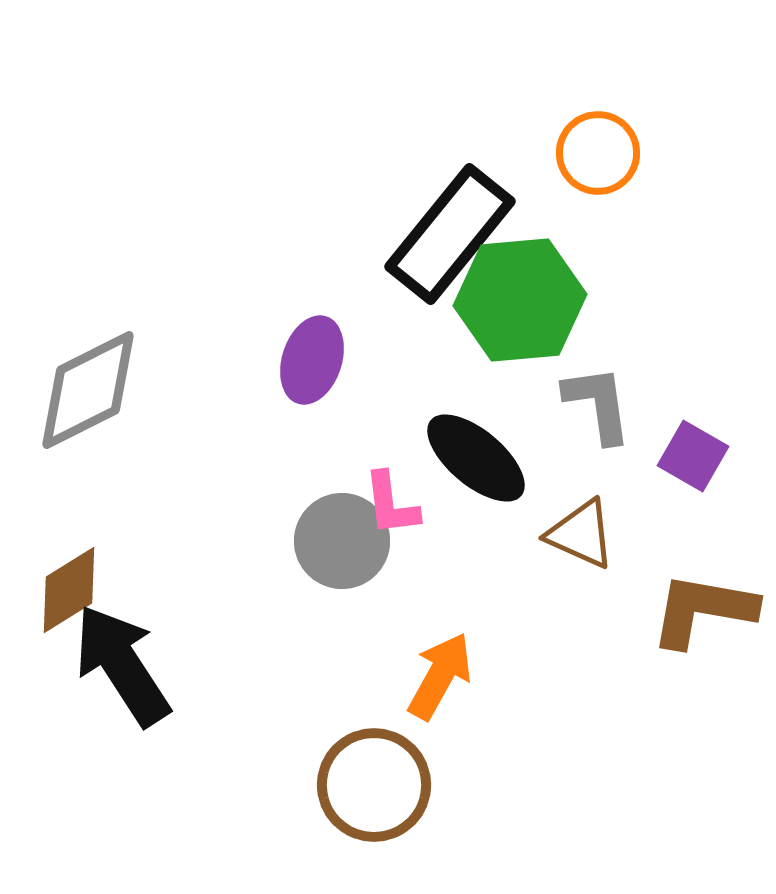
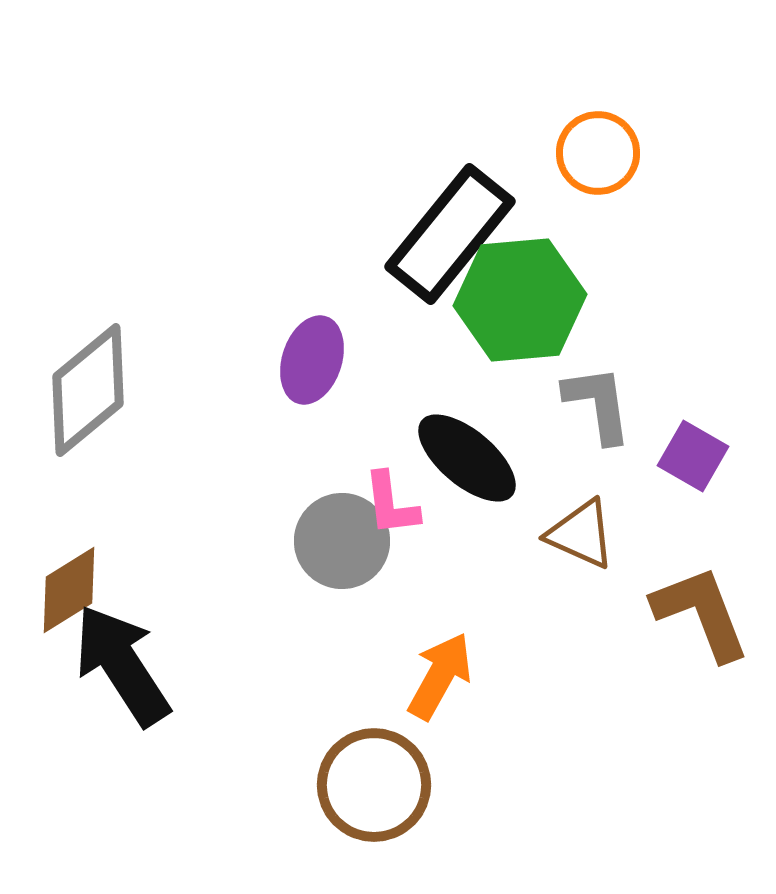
gray diamond: rotated 13 degrees counterclockwise
black ellipse: moved 9 px left
brown L-shape: moved 2 px left, 3 px down; rotated 59 degrees clockwise
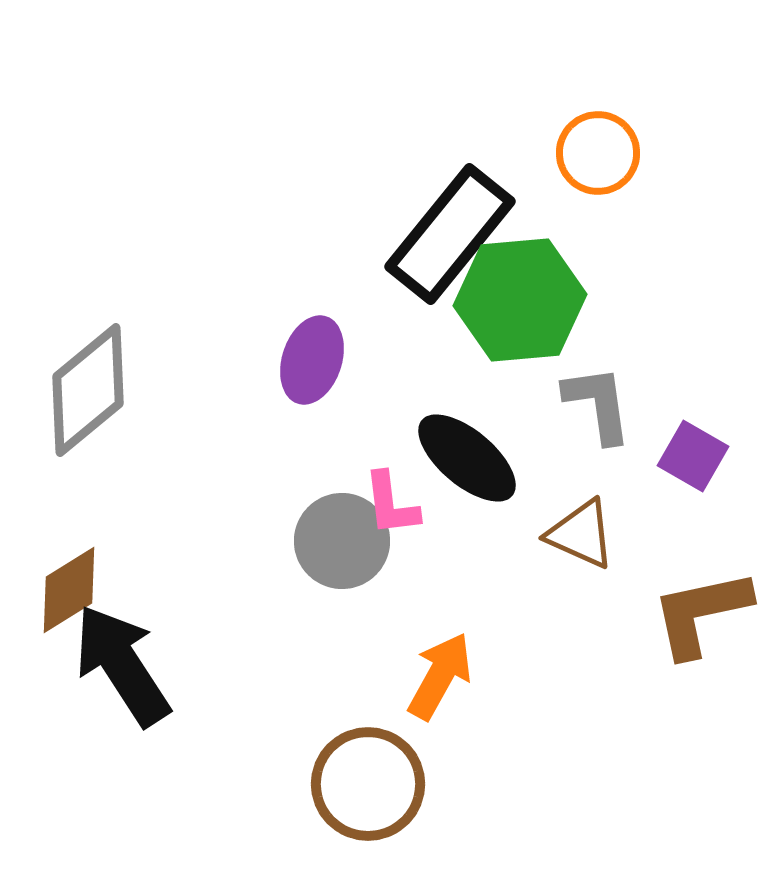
brown L-shape: rotated 81 degrees counterclockwise
brown circle: moved 6 px left, 1 px up
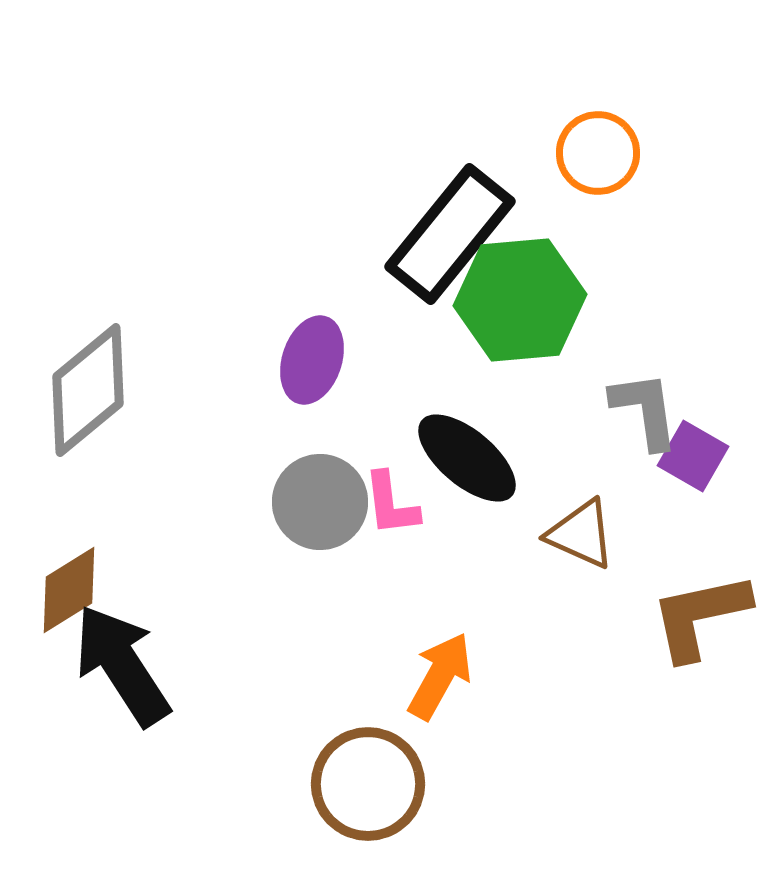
gray L-shape: moved 47 px right, 6 px down
gray circle: moved 22 px left, 39 px up
brown L-shape: moved 1 px left, 3 px down
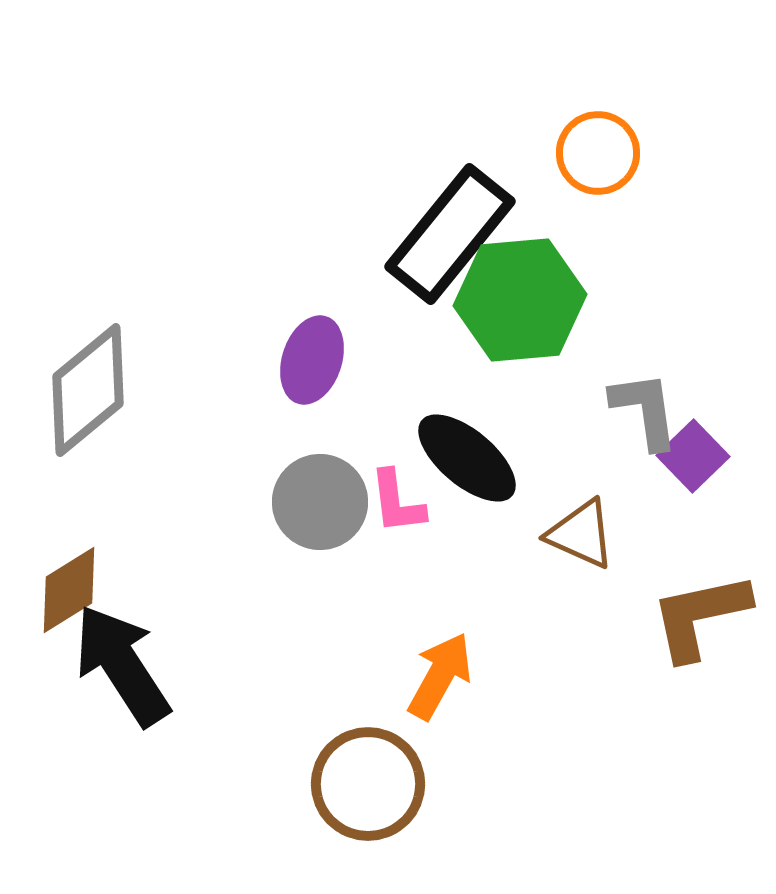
purple square: rotated 16 degrees clockwise
pink L-shape: moved 6 px right, 2 px up
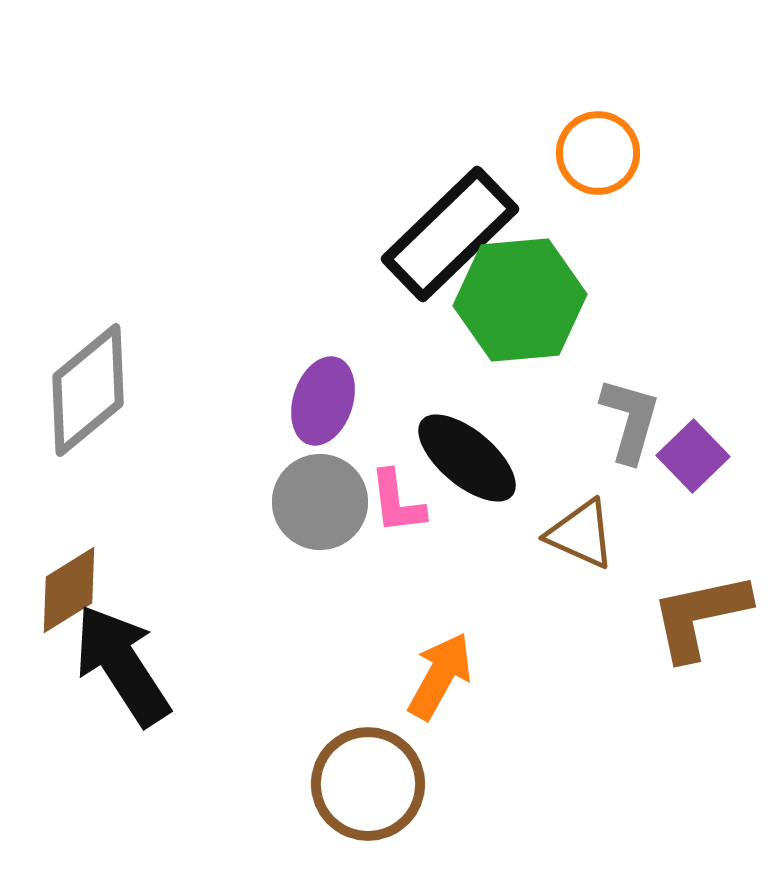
black rectangle: rotated 7 degrees clockwise
purple ellipse: moved 11 px right, 41 px down
gray L-shape: moved 15 px left, 10 px down; rotated 24 degrees clockwise
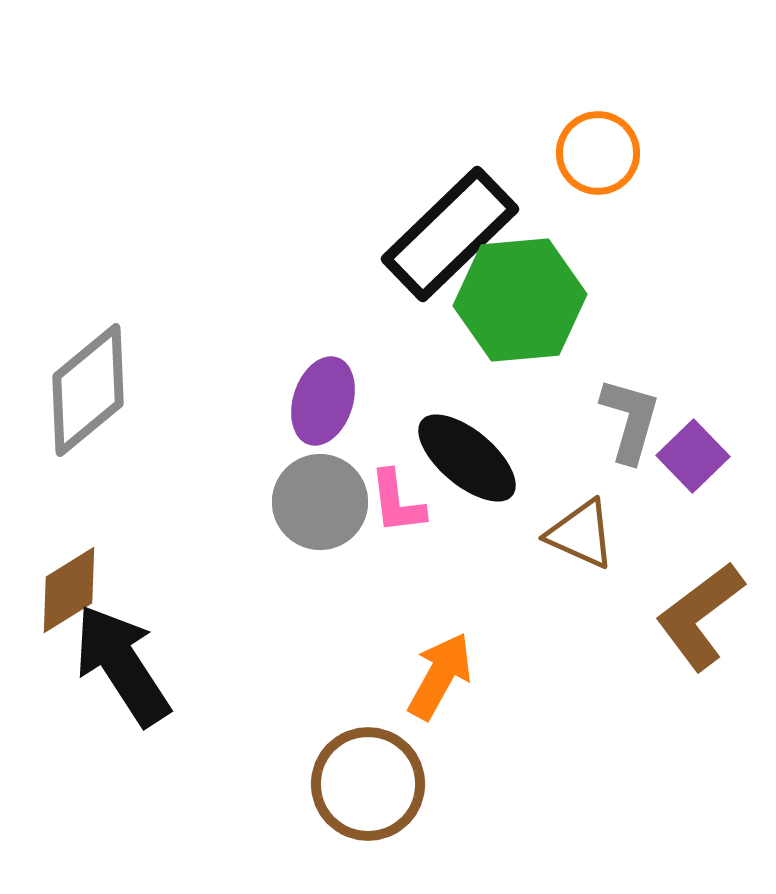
brown L-shape: rotated 25 degrees counterclockwise
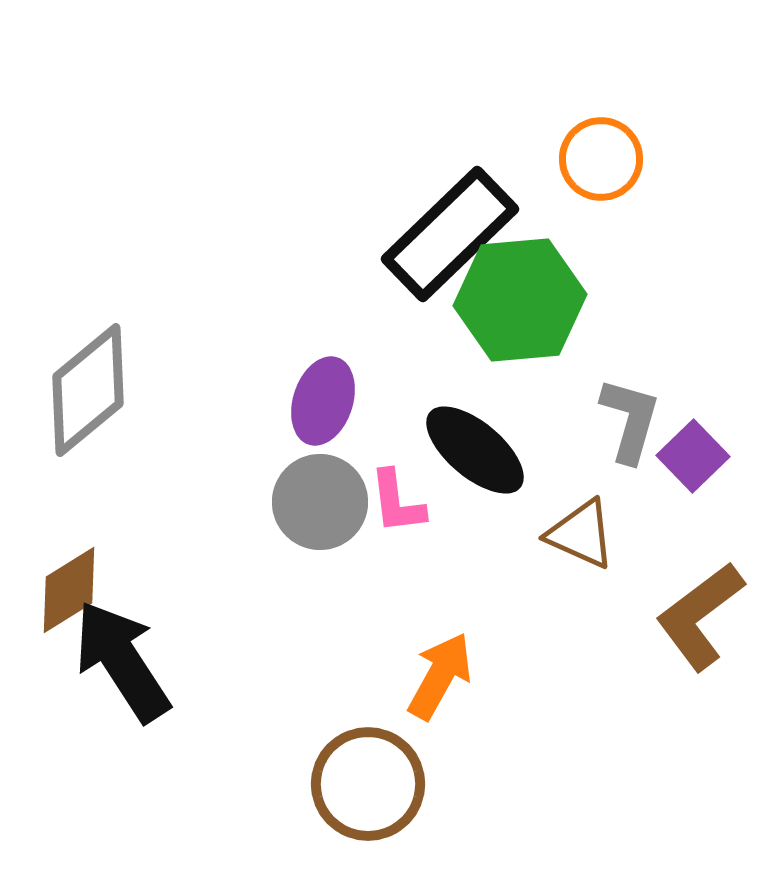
orange circle: moved 3 px right, 6 px down
black ellipse: moved 8 px right, 8 px up
black arrow: moved 4 px up
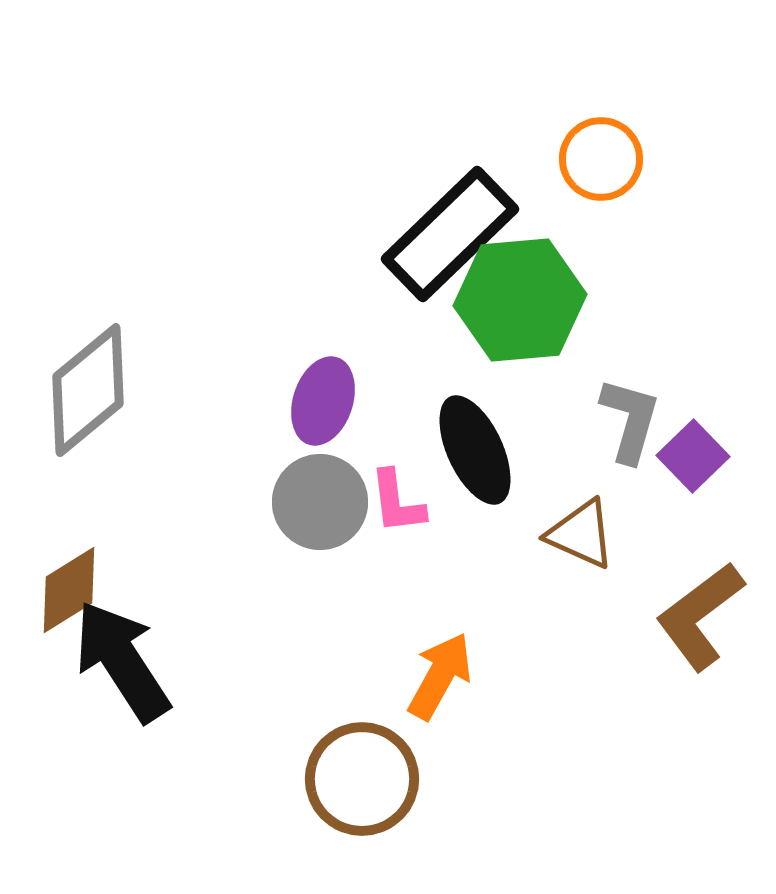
black ellipse: rotated 25 degrees clockwise
brown circle: moved 6 px left, 5 px up
